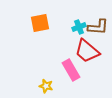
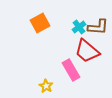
orange square: rotated 18 degrees counterclockwise
cyan cross: rotated 16 degrees counterclockwise
yellow star: rotated 16 degrees clockwise
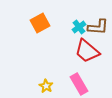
pink rectangle: moved 8 px right, 14 px down
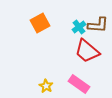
brown L-shape: moved 2 px up
pink rectangle: rotated 25 degrees counterclockwise
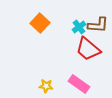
orange square: rotated 18 degrees counterclockwise
red trapezoid: moved 1 px right, 2 px up
yellow star: rotated 24 degrees counterclockwise
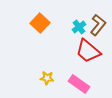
brown L-shape: rotated 55 degrees counterclockwise
red trapezoid: moved 2 px down
yellow star: moved 1 px right, 8 px up
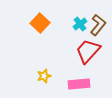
cyan cross: moved 1 px right, 3 px up
red trapezoid: rotated 92 degrees clockwise
yellow star: moved 3 px left, 2 px up; rotated 24 degrees counterclockwise
pink rectangle: rotated 40 degrees counterclockwise
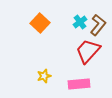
cyan cross: moved 2 px up
